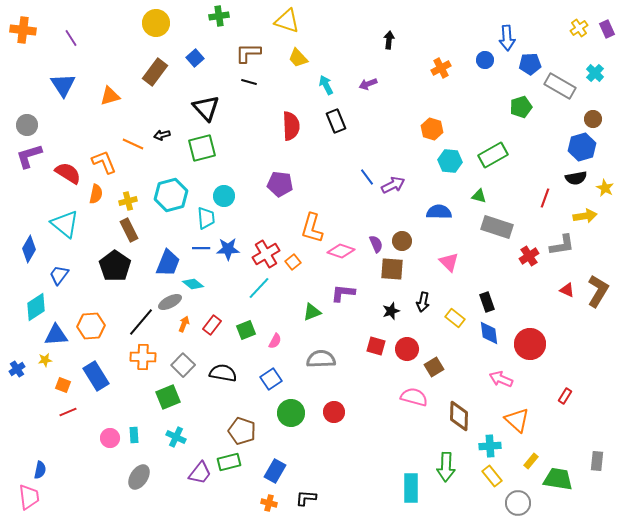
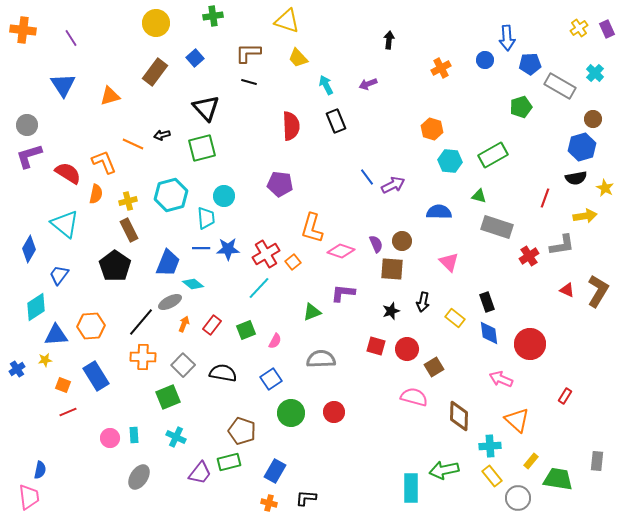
green cross at (219, 16): moved 6 px left
green arrow at (446, 467): moved 2 px left, 3 px down; rotated 76 degrees clockwise
gray circle at (518, 503): moved 5 px up
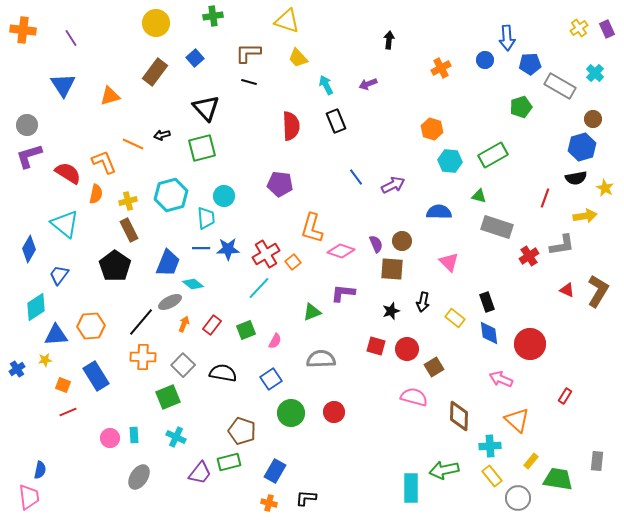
blue line at (367, 177): moved 11 px left
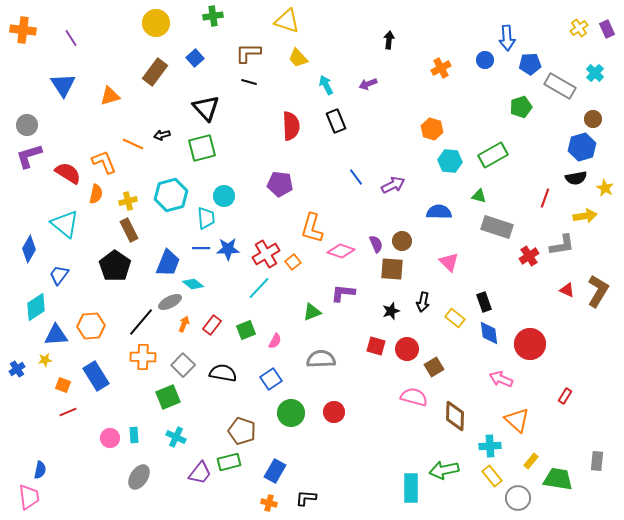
black rectangle at (487, 302): moved 3 px left
brown diamond at (459, 416): moved 4 px left
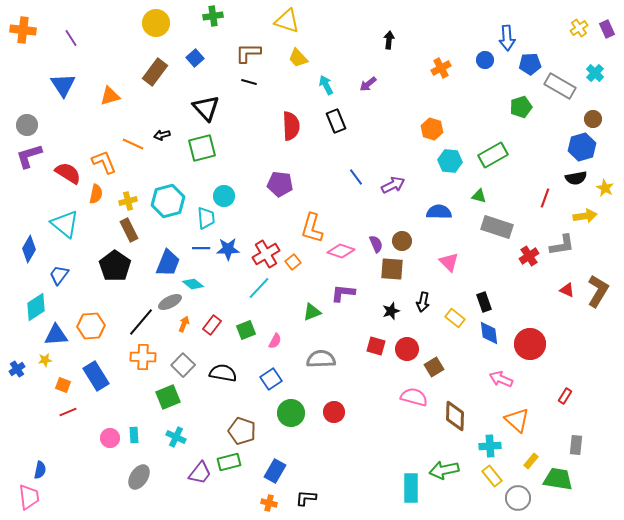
purple arrow at (368, 84): rotated 18 degrees counterclockwise
cyan hexagon at (171, 195): moved 3 px left, 6 px down
gray rectangle at (597, 461): moved 21 px left, 16 px up
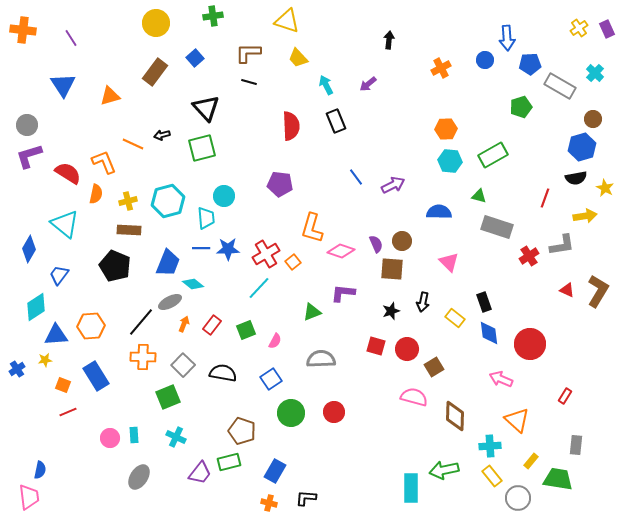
orange hexagon at (432, 129): moved 14 px right; rotated 20 degrees counterclockwise
brown rectangle at (129, 230): rotated 60 degrees counterclockwise
black pentagon at (115, 266): rotated 12 degrees counterclockwise
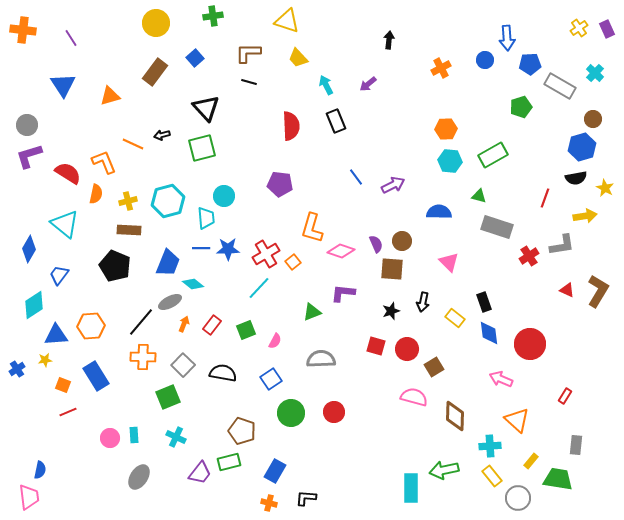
cyan diamond at (36, 307): moved 2 px left, 2 px up
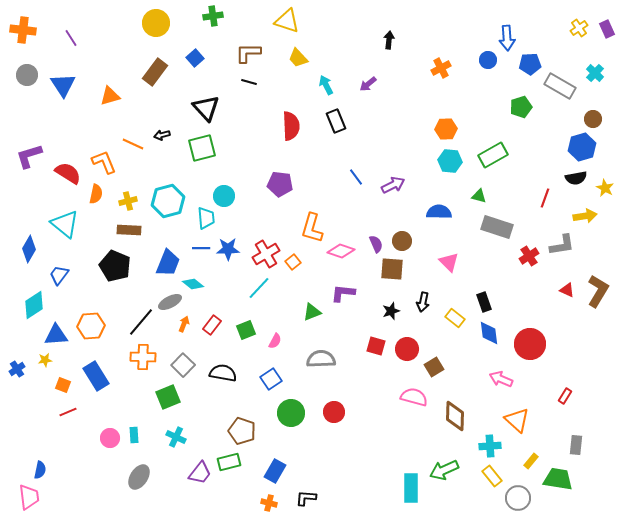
blue circle at (485, 60): moved 3 px right
gray circle at (27, 125): moved 50 px up
green arrow at (444, 470): rotated 12 degrees counterclockwise
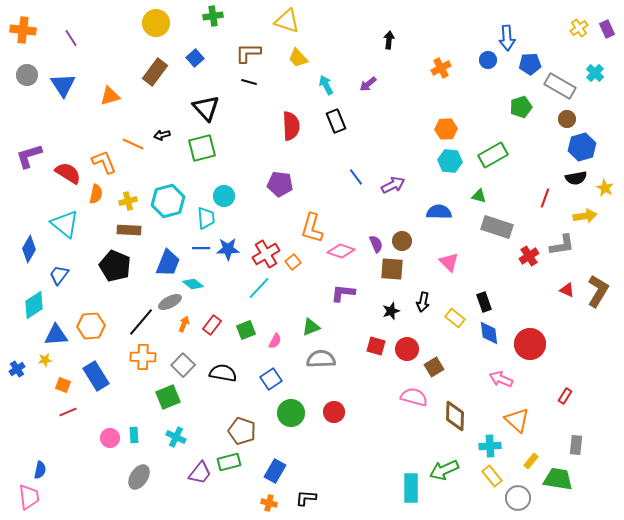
brown circle at (593, 119): moved 26 px left
green triangle at (312, 312): moved 1 px left, 15 px down
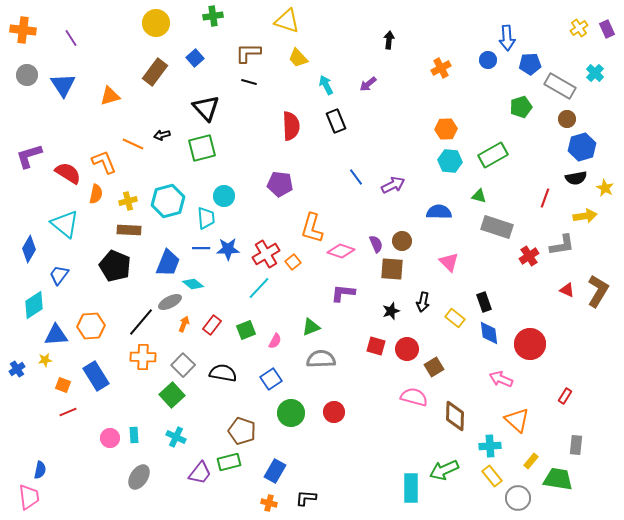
green square at (168, 397): moved 4 px right, 2 px up; rotated 20 degrees counterclockwise
